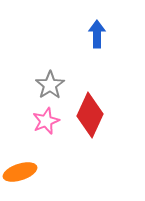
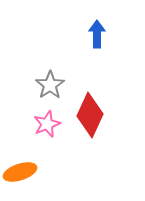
pink star: moved 1 px right, 3 px down
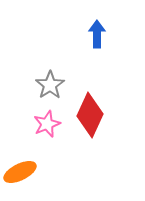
orange ellipse: rotated 8 degrees counterclockwise
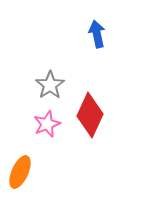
blue arrow: rotated 12 degrees counterclockwise
orange ellipse: rotated 40 degrees counterclockwise
